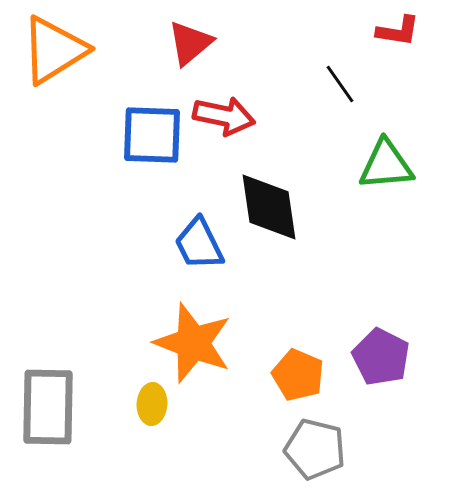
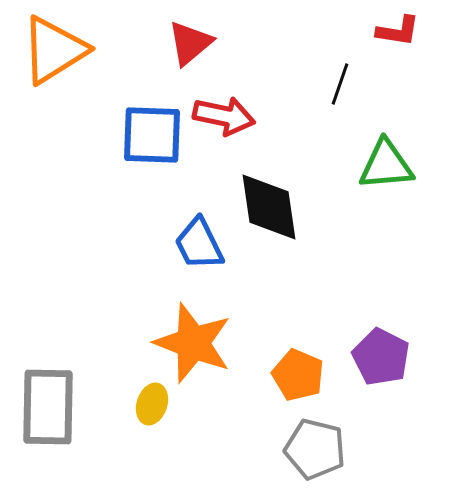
black line: rotated 54 degrees clockwise
yellow ellipse: rotated 15 degrees clockwise
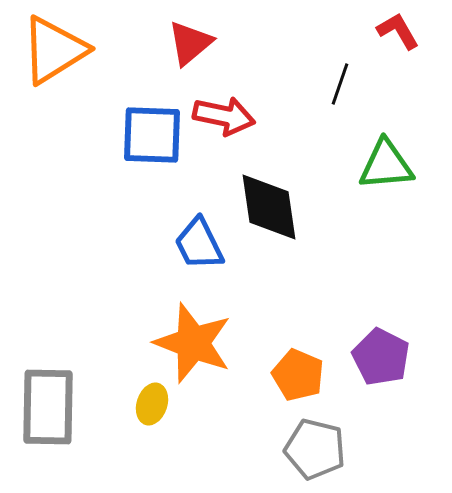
red L-shape: rotated 129 degrees counterclockwise
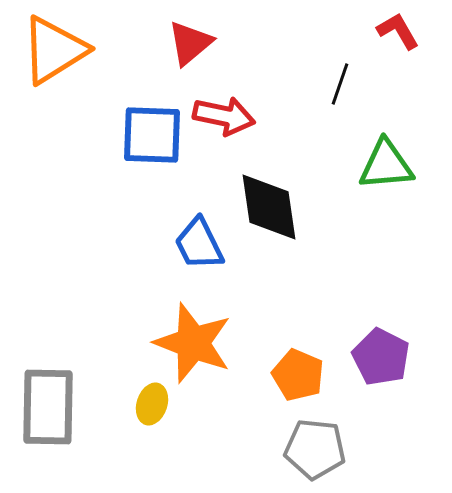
gray pentagon: rotated 8 degrees counterclockwise
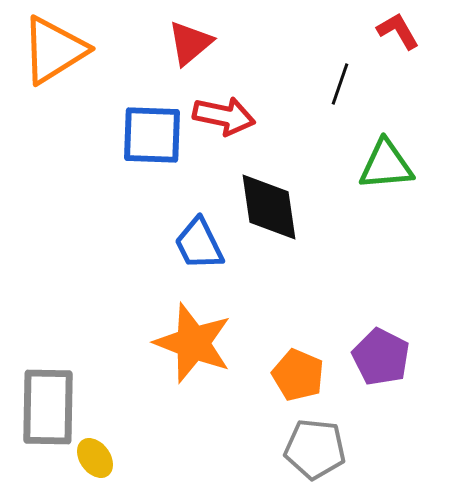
yellow ellipse: moved 57 px left, 54 px down; rotated 54 degrees counterclockwise
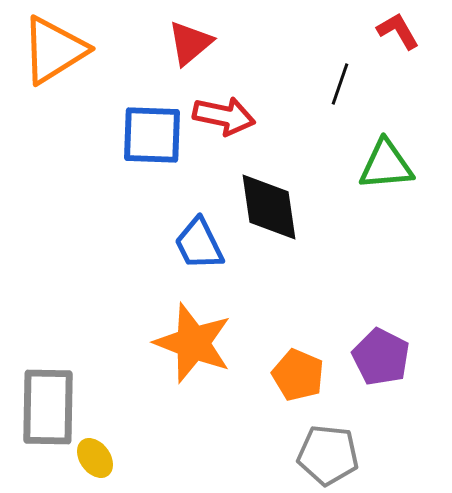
gray pentagon: moved 13 px right, 6 px down
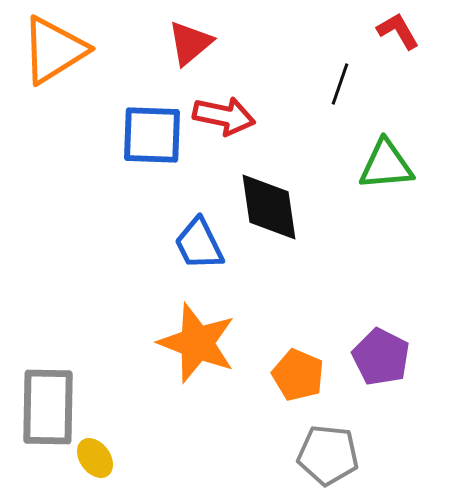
orange star: moved 4 px right
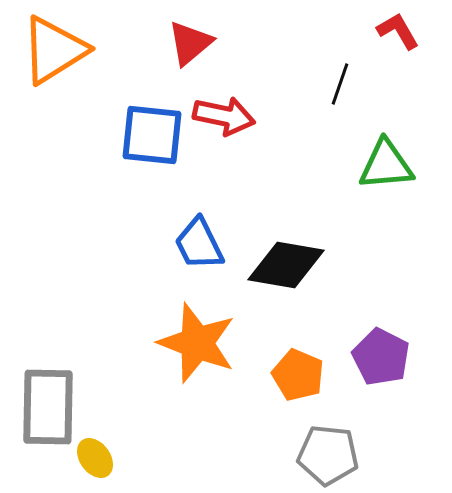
blue square: rotated 4 degrees clockwise
black diamond: moved 17 px right, 58 px down; rotated 72 degrees counterclockwise
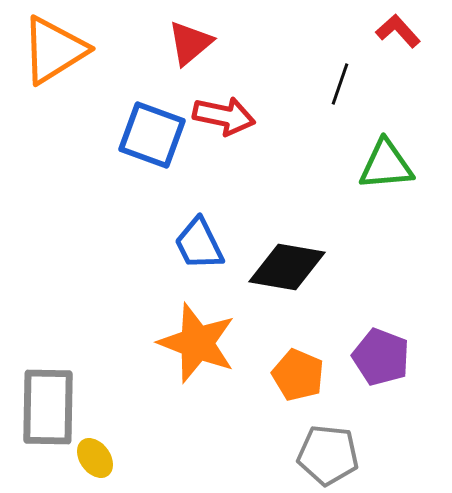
red L-shape: rotated 12 degrees counterclockwise
blue square: rotated 14 degrees clockwise
black diamond: moved 1 px right, 2 px down
purple pentagon: rotated 6 degrees counterclockwise
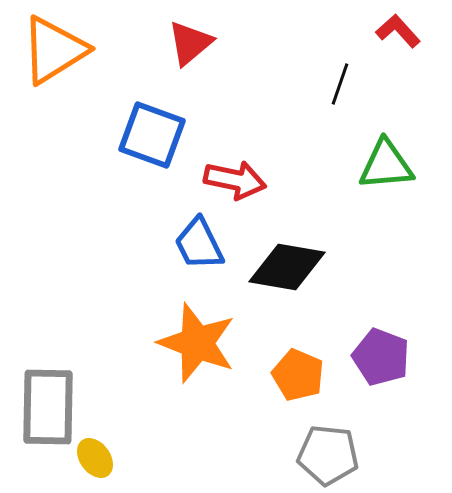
red arrow: moved 11 px right, 64 px down
